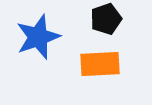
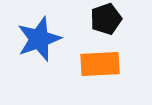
blue star: moved 1 px right, 2 px down
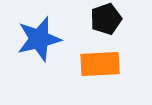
blue star: rotated 6 degrees clockwise
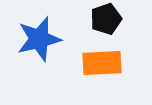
orange rectangle: moved 2 px right, 1 px up
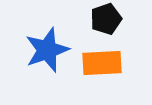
blue star: moved 8 px right, 11 px down; rotated 6 degrees counterclockwise
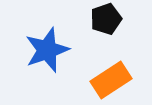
orange rectangle: moved 9 px right, 17 px down; rotated 30 degrees counterclockwise
